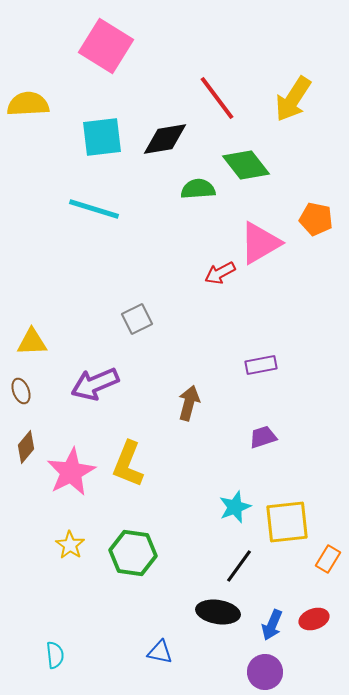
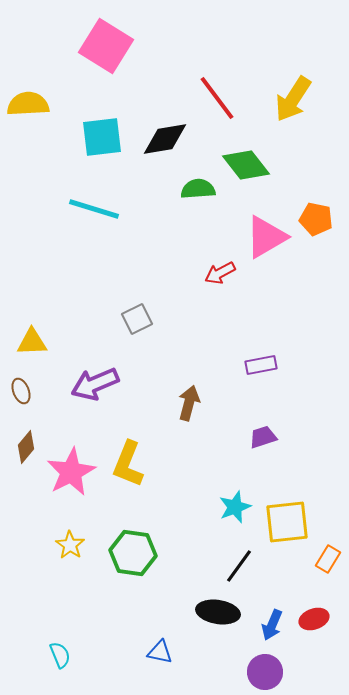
pink triangle: moved 6 px right, 6 px up
cyan semicircle: moved 5 px right; rotated 16 degrees counterclockwise
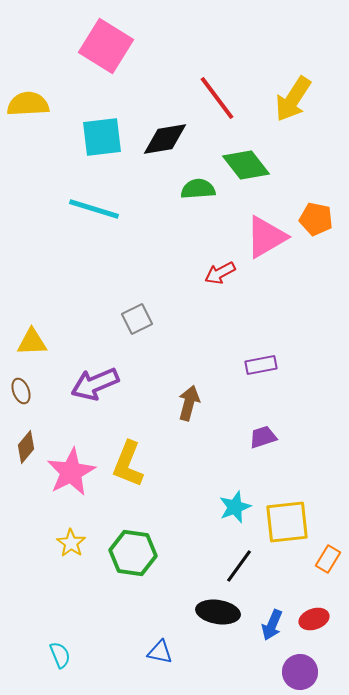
yellow star: moved 1 px right, 2 px up
purple circle: moved 35 px right
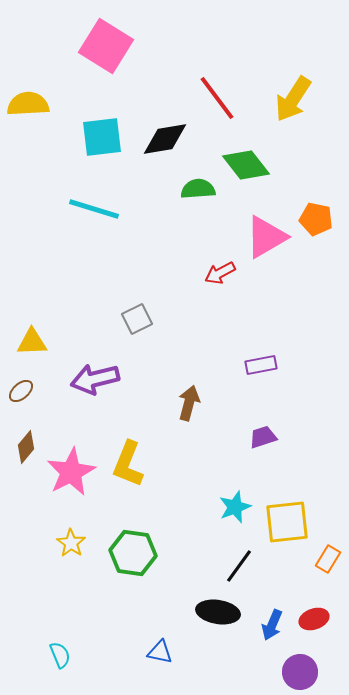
purple arrow: moved 5 px up; rotated 9 degrees clockwise
brown ellipse: rotated 70 degrees clockwise
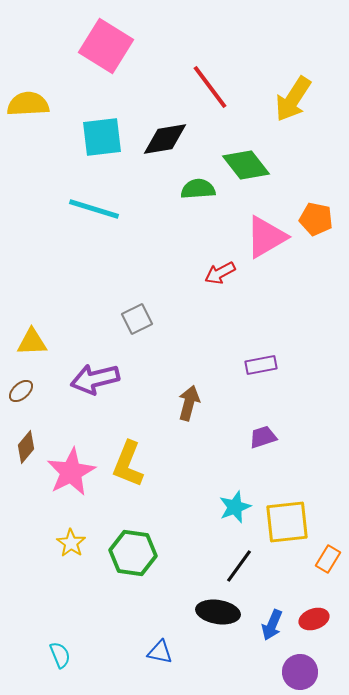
red line: moved 7 px left, 11 px up
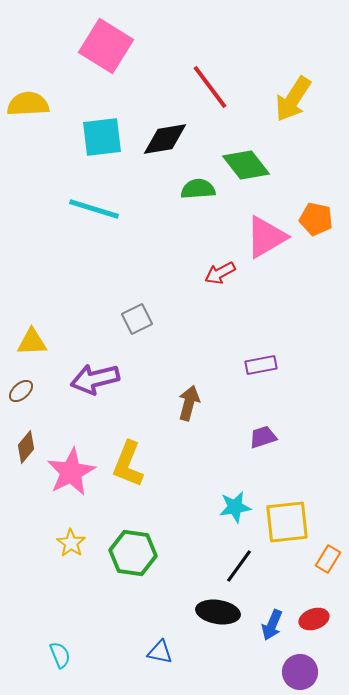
cyan star: rotated 12 degrees clockwise
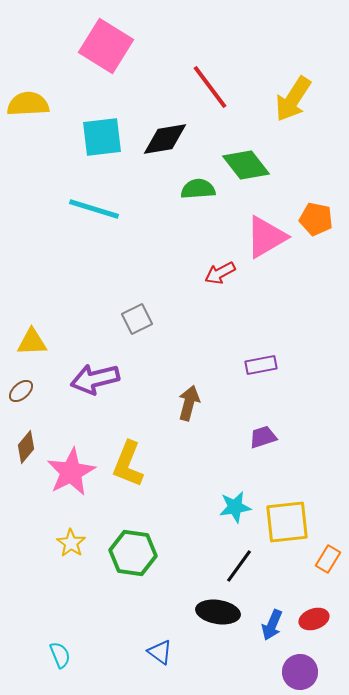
blue triangle: rotated 24 degrees clockwise
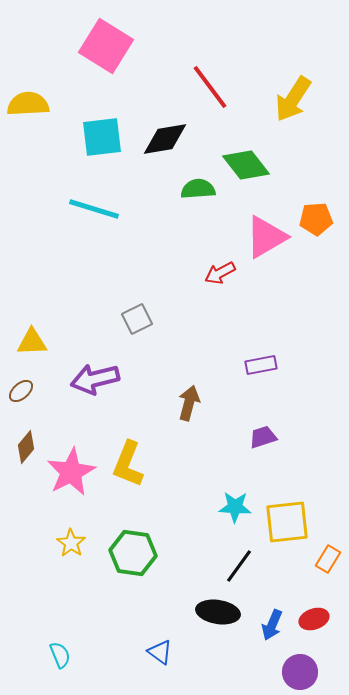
orange pentagon: rotated 16 degrees counterclockwise
cyan star: rotated 12 degrees clockwise
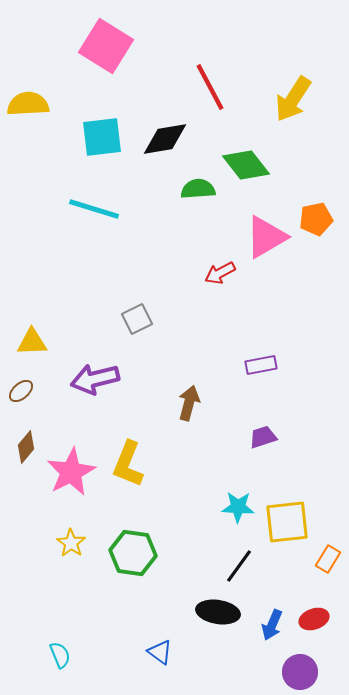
red line: rotated 9 degrees clockwise
orange pentagon: rotated 8 degrees counterclockwise
cyan star: moved 3 px right
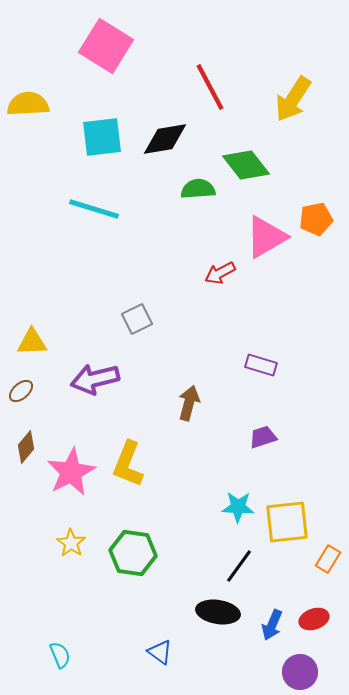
purple rectangle: rotated 28 degrees clockwise
